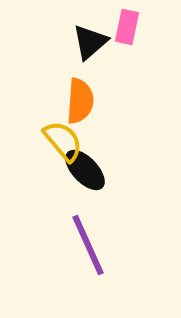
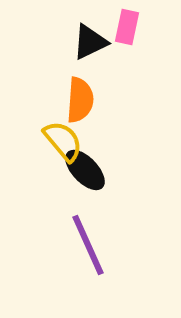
black triangle: rotated 15 degrees clockwise
orange semicircle: moved 1 px up
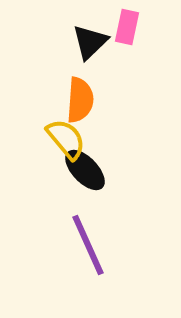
black triangle: rotated 18 degrees counterclockwise
yellow semicircle: moved 3 px right, 2 px up
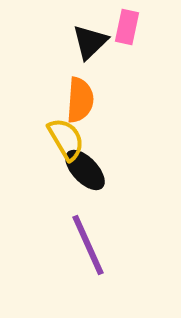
yellow semicircle: rotated 9 degrees clockwise
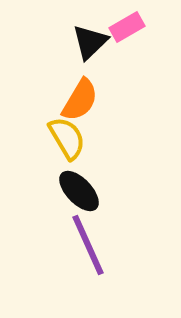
pink rectangle: rotated 48 degrees clockwise
orange semicircle: rotated 27 degrees clockwise
yellow semicircle: moved 1 px right, 1 px up
black ellipse: moved 6 px left, 21 px down
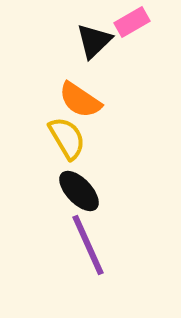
pink rectangle: moved 5 px right, 5 px up
black triangle: moved 4 px right, 1 px up
orange semicircle: rotated 93 degrees clockwise
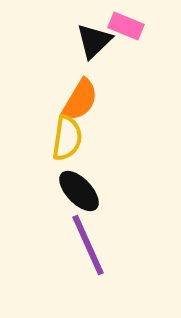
pink rectangle: moved 6 px left, 4 px down; rotated 52 degrees clockwise
orange semicircle: rotated 93 degrees counterclockwise
yellow semicircle: rotated 39 degrees clockwise
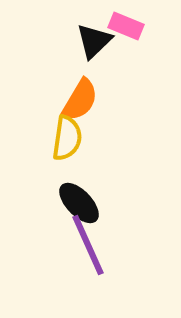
black ellipse: moved 12 px down
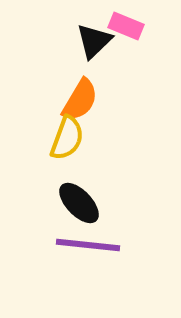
yellow semicircle: rotated 12 degrees clockwise
purple line: rotated 60 degrees counterclockwise
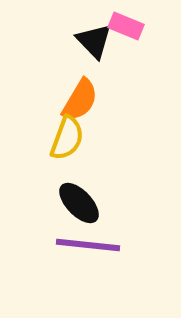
black triangle: rotated 30 degrees counterclockwise
